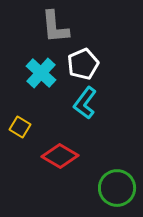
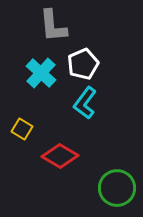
gray L-shape: moved 2 px left, 1 px up
yellow square: moved 2 px right, 2 px down
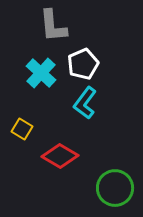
green circle: moved 2 px left
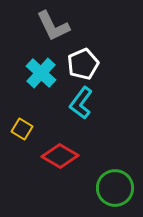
gray L-shape: rotated 21 degrees counterclockwise
cyan L-shape: moved 4 px left
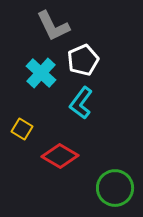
white pentagon: moved 4 px up
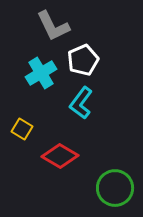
cyan cross: rotated 16 degrees clockwise
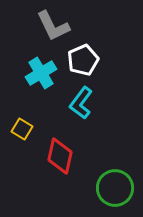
red diamond: rotated 72 degrees clockwise
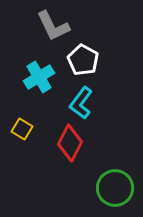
white pentagon: rotated 20 degrees counterclockwise
cyan cross: moved 2 px left, 4 px down
red diamond: moved 10 px right, 13 px up; rotated 15 degrees clockwise
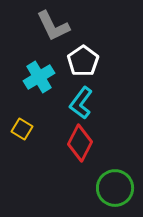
white pentagon: moved 1 px down; rotated 8 degrees clockwise
red diamond: moved 10 px right
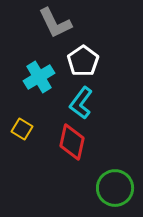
gray L-shape: moved 2 px right, 3 px up
red diamond: moved 8 px left, 1 px up; rotated 15 degrees counterclockwise
